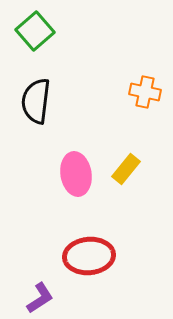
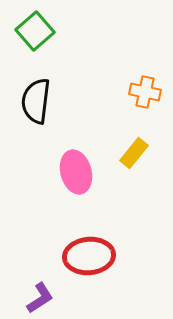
yellow rectangle: moved 8 px right, 16 px up
pink ellipse: moved 2 px up; rotated 6 degrees counterclockwise
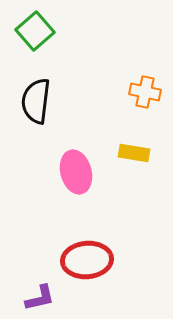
yellow rectangle: rotated 60 degrees clockwise
red ellipse: moved 2 px left, 4 px down
purple L-shape: rotated 20 degrees clockwise
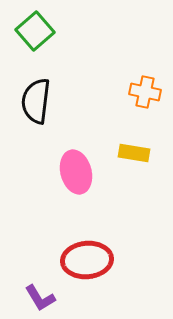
purple L-shape: rotated 72 degrees clockwise
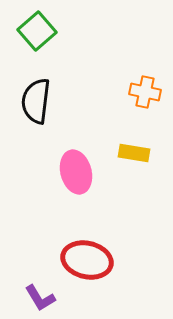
green square: moved 2 px right
red ellipse: rotated 18 degrees clockwise
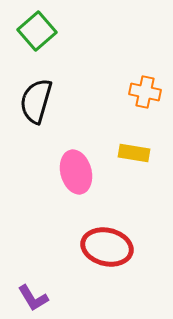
black semicircle: rotated 9 degrees clockwise
red ellipse: moved 20 px right, 13 px up
purple L-shape: moved 7 px left
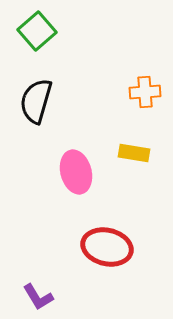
orange cross: rotated 16 degrees counterclockwise
purple L-shape: moved 5 px right, 1 px up
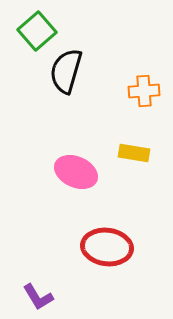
orange cross: moved 1 px left, 1 px up
black semicircle: moved 30 px right, 30 px up
pink ellipse: rotated 51 degrees counterclockwise
red ellipse: rotated 6 degrees counterclockwise
